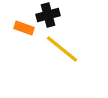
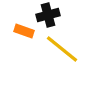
orange rectangle: moved 3 px down
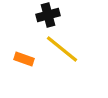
orange rectangle: moved 28 px down
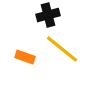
orange rectangle: moved 1 px right, 2 px up
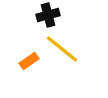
orange rectangle: moved 4 px right, 4 px down; rotated 54 degrees counterclockwise
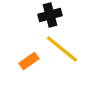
black cross: moved 2 px right
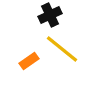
black cross: rotated 10 degrees counterclockwise
